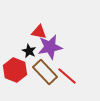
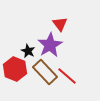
red triangle: moved 21 px right, 8 px up; rotated 42 degrees clockwise
purple star: moved 2 px up; rotated 20 degrees counterclockwise
black star: moved 1 px left
red hexagon: moved 1 px up
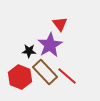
black star: moved 1 px right; rotated 24 degrees counterclockwise
red hexagon: moved 5 px right, 8 px down
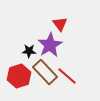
red hexagon: moved 1 px left, 1 px up; rotated 20 degrees clockwise
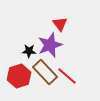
purple star: rotated 10 degrees clockwise
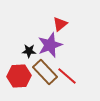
red triangle: rotated 28 degrees clockwise
red hexagon: rotated 15 degrees clockwise
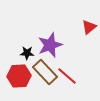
red triangle: moved 29 px right, 3 px down
black star: moved 2 px left, 2 px down
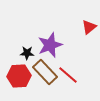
red line: moved 1 px right, 1 px up
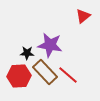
red triangle: moved 6 px left, 11 px up
purple star: rotated 30 degrees clockwise
